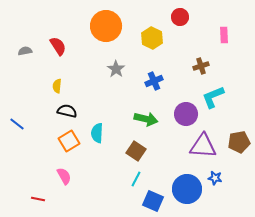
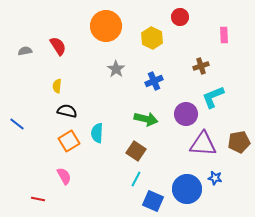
purple triangle: moved 2 px up
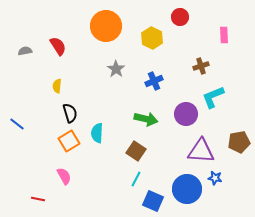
black semicircle: moved 3 px right, 2 px down; rotated 60 degrees clockwise
purple triangle: moved 2 px left, 7 px down
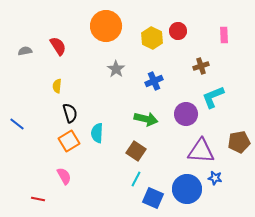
red circle: moved 2 px left, 14 px down
blue square: moved 3 px up
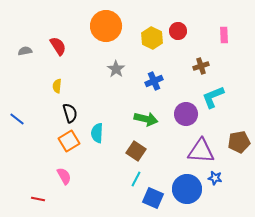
blue line: moved 5 px up
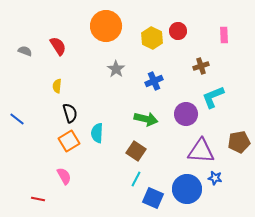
gray semicircle: rotated 32 degrees clockwise
